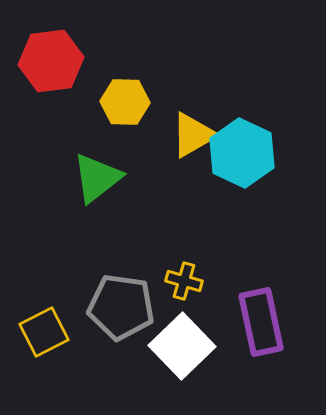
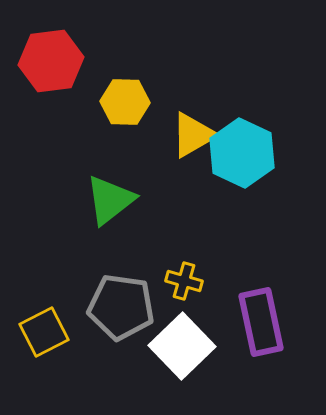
green triangle: moved 13 px right, 22 px down
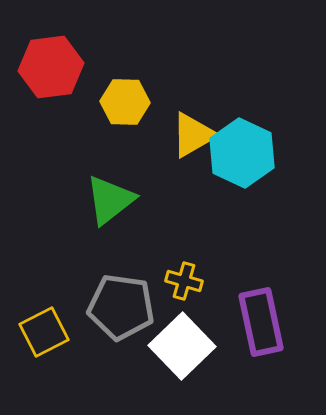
red hexagon: moved 6 px down
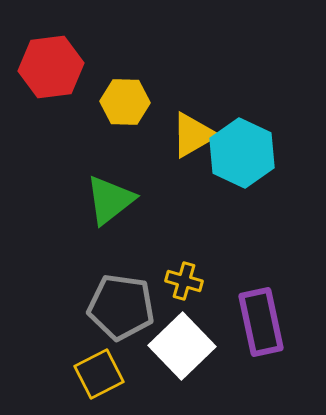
yellow square: moved 55 px right, 42 px down
